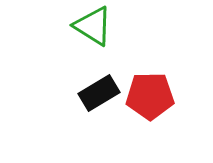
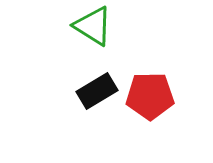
black rectangle: moved 2 px left, 2 px up
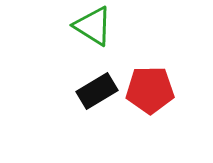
red pentagon: moved 6 px up
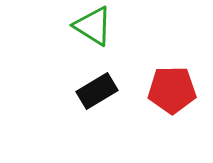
red pentagon: moved 22 px right
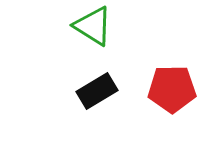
red pentagon: moved 1 px up
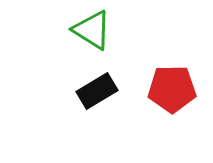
green triangle: moved 1 px left, 4 px down
